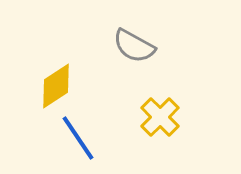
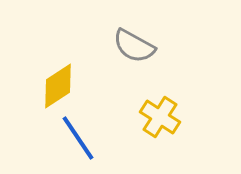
yellow diamond: moved 2 px right
yellow cross: rotated 12 degrees counterclockwise
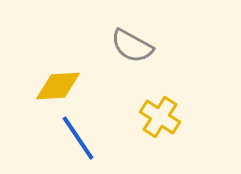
gray semicircle: moved 2 px left
yellow diamond: rotated 30 degrees clockwise
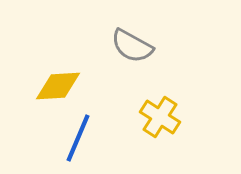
blue line: rotated 57 degrees clockwise
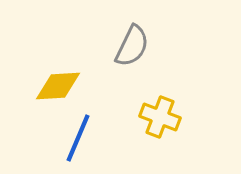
gray semicircle: rotated 93 degrees counterclockwise
yellow cross: rotated 12 degrees counterclockwise
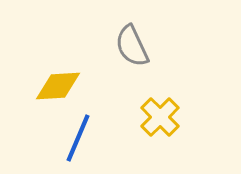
gray semicircle: rotated 129 degrees clockwise
yellow cross: rotated 24 degrees clockwise
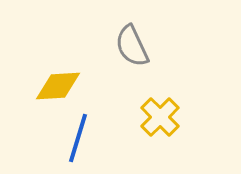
blue line: rotated 6 degrees counterclockwise
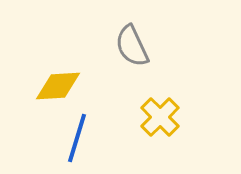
blue line: moved 1 px left
